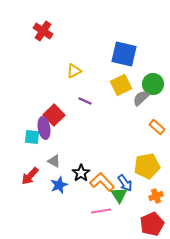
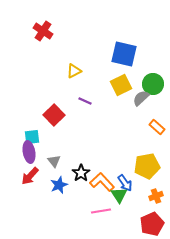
purple ellipse: moved 15 px left, 24 px down
cyan square: rotated 14 degrees counterclockwise
gray triangle: rotated 24 degrees clockwise
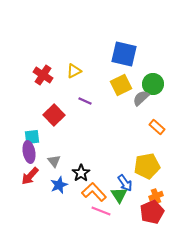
red cross: moved 44 px down
orange L-shape: moved 8 px left, 10 px down
pink line: rotated 30 degrees clockwise
red pentagon: moved 12 px up
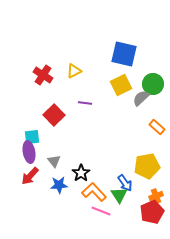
purple line: moved 2 px down; rotated 16 degrees counterclockwise
blue star: rotated 18 degrees clockwise
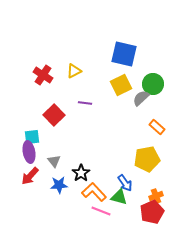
yellow pentagon: moved 7 px up
green triangle: moved 2 px down; rotated 42 degrees counterclockwise
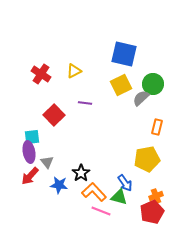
red cross: moved 2 px left, 1 px up
orange rectangle: rotated 63 degrees clockwise
gray triangle: moved 7 px left, 1 px down
blue star: rotated 12 degrees clockwise
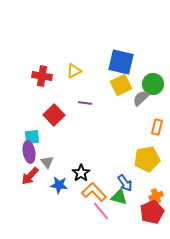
blue square: moved 3 px left, 8 px down
red cross: moved 1 px right, 2 px down; rotated 24 degrees counterclockwise
pink line: rotated 30 degrees clockwise
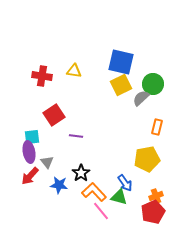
yellow triangle: rotated 35 degrees clockwise
purple line: moved 9 px left, 33 px down
red square: rotated 10 degrees clockwise
red pentagon: moved 1 px right
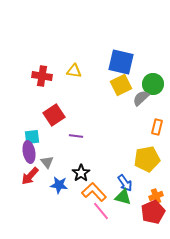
green triangle: moved 4 px right
